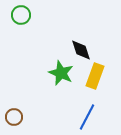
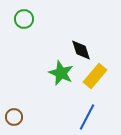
green circle: moved 3 px right, 4 px down
yellow rectangle: rotated 20 degrees clockwise
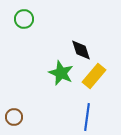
yellow rectangle: moved 1 px left
blue line: rotated 20 degrees counterclockwise
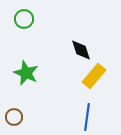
green star: moved 35 px left
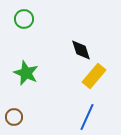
blue line: rotated 16 degrees clockwise
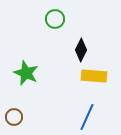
green circle: moved 31 px right
black diamond: rotated 45 degrees clockwise
yellow rectangle: rotated 55 degrees clockwise
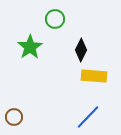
green star: moved 4 px right, 26 px up; rotated 15 degrees clockwise
blue line: moved 1 px right; rotated 20 degrees clockwise
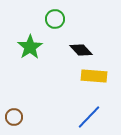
black diamond: rotated 70 degrees counterclockwise
blue line: moved 1 px right
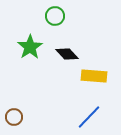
green circle: moved 3 px up
black diamond: moved 14 px left, 4 px down
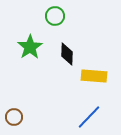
black diamond: rotated 45 degrees clockwise
